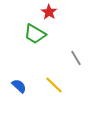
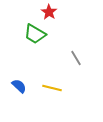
yellow line: moved 2 px left, 3 px down; rotated 30 degrees counterclockwise
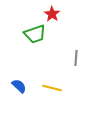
red star: moved 3 px right, 2 px down
green trapezoid: rotated 50 degrees counterclockwise
gray line: rotated 35 degrees clockwise
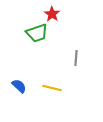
green trapezoid: moved 2 px right, 1 px up
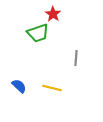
red star: moved 1 px right
green trapezoid: moved 1 px right
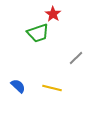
gray line: rotated 42 degrees clockwise
blue semicircle: moved 1 px left
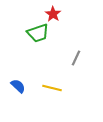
gray line: rotated 21 degrees counterclockwise
